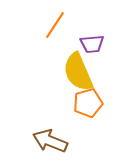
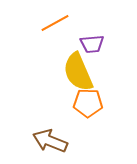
orange line: moved 2 px up; rotated 28 degrees clockwise
orange pentagon: rotated 16 degrees clockwise
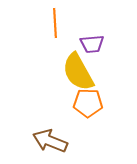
orange line: rotated 64 degrees counterclockwise
yellow semicircle: rotated 6 degrees counterclockwise
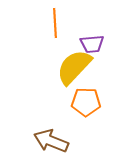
yellow semicircle: moved 4 px left, 5 px up; rotated 72 degrees clockwise
orange pentagon: moved 2 px left, 1 px up
brown arrow: moved 1 px right
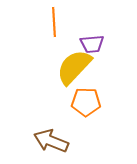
orange line: moved 1 px left, 1 px up
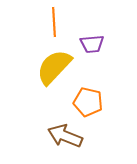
yellow semicircle: moved 20 px left
orange pentagon: moved 2 px right; rotated 12 degrees clockwise
brown arrow: moved 14 px right, 5 px up
